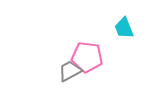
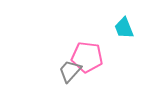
gray trapezoid: rotated 20 degrees counterclockwise
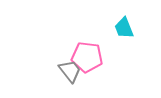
gray trapezoid: rotated 100 degrees clockwise
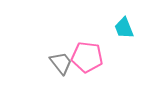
gray trapezoid: moved 9 px left, 8 px up
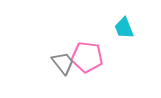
gray trapezoid: moved 2 px right
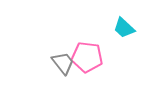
cyan trapezoid: rotated 25 degrees counterclockwise
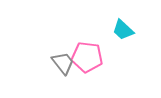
cyan trapezoid: moved 1 px left, 2 px down
